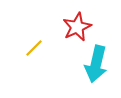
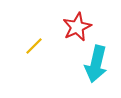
yellow line: moved 2 px up
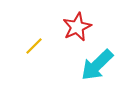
cyan arrow: moved 1 px right, 1 px down; rotated 33 degrees clockwise
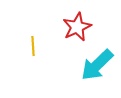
yellow line: moved 1 px left; rotated 48 degrees counterclockwise
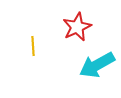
cyan arrow: rotated 15 degrees clockwise
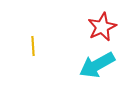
red star: moved 25 px right
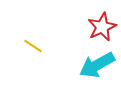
yellow line: rotated 54 degrees counterclockwise
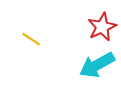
yellow line: moved 2 px left, 7 px up
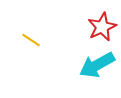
yellow line: moved 1 px down
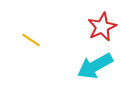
cyan arrow: moved 2 px left, 1 px down
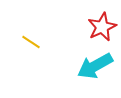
yellow line: moved 2 px down
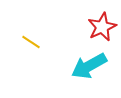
cyan arrow: moved 6 px left
